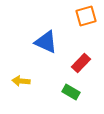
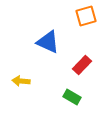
blue triangle: moved 2 px right
red rectangle: moved 1 px right, 2 px down
green rectangle: moved 1 px right, 5 px down
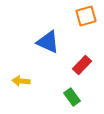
green rectangle: rotated 24 degrees clockwise
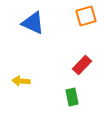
blue triangle: moved 15 px left, 19 px up
green rectangle: rotated 24 degrees clockwise
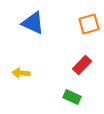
orange square: moved 3 px right, 8 px down
yellow arrow: moved 8 px up
green rectangle: rotated 54 degrees counterclockwise
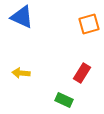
blue triangle: moved 11 px left, 6 px up
red rectangle: moved 8 px down; rotated 12 degrees counterclockwise
green rectangle: moved 8 px left, 3 px down
